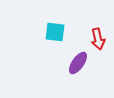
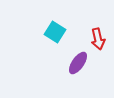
cyan square: rotated 25 degrees clockwise
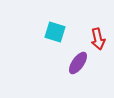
cyan square: rotated 15 degrees counterclockwise
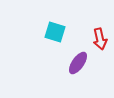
red arrow: moved 2 px right
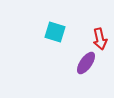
purple ellipse: moved 8 px right
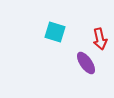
purple ellipse: rotated 70 degrees counterclockwise
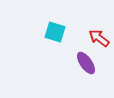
red arrow: moved 1 px left, 1 px up; rotated 140 degrees clockwise
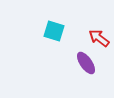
cyan square: moved 1 px left, 1 px up
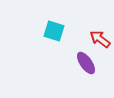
red arrow: moved 1 px right, 1 px down
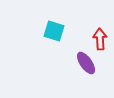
red arrow: rotated 50 degrees clockwise
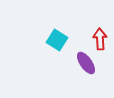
cyan square: moved 3 px right, 9 px down; rotated 15 degrees clockwise
